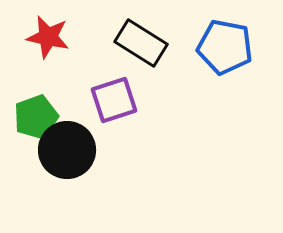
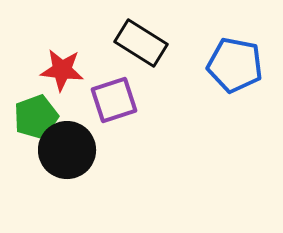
red star: moved 14 px right, 33 px down; rotated 6 degrees counterclockwise
blue pentagon: moved 10 px right, 18 px down
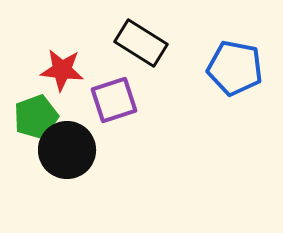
blue pentagon: moved 3 px down
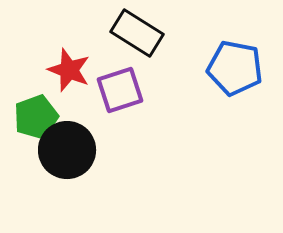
black rectangle: moved 4 px left, 10 px up
red star: moved 7 px right; rotated 15 degrees clockwise
purple square: moved 6 px right, 10 px up
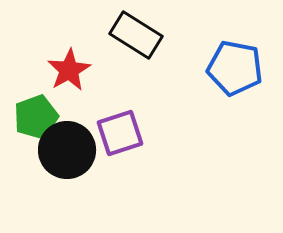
black rectangle: moved 1 px left, 2 px down
red star: rotated 21 degrees clockwise
purple square: moved 43 px down
